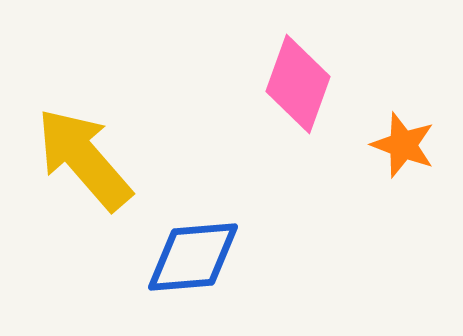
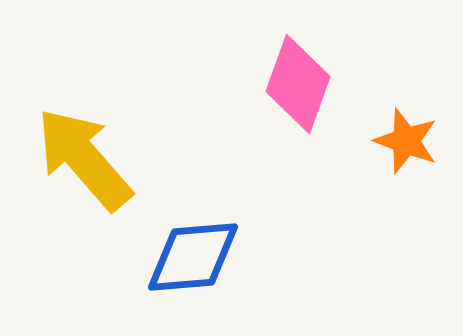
orange star: moved 3 px right, 4 px up
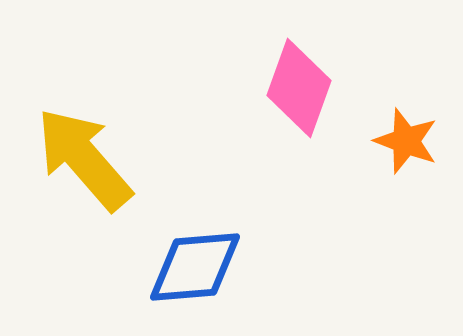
pink diamond: moved 1 px right, 4 px down
blue diamond: moved 2 px right, 10 px down
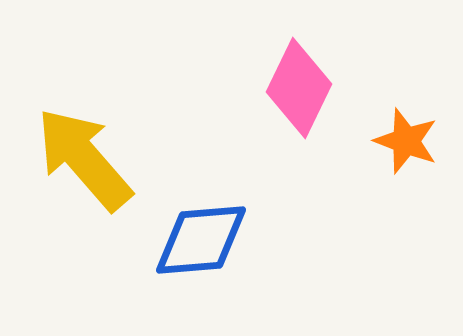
pink diamond: rotated 6 degrees clockwise
blue diamond: moved 6 px right, 27 px up
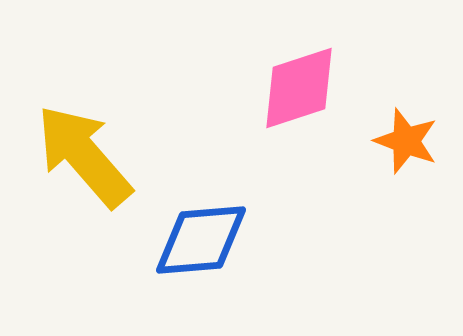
pink diamond: rotated 46 degrees clockwise
yellow arrow: moved 3 px up
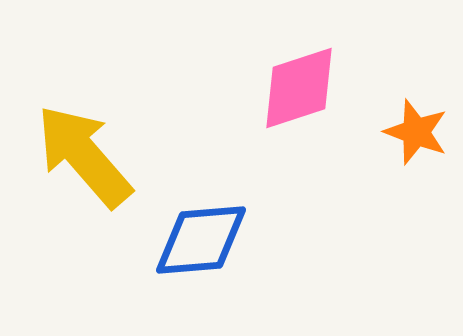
orange star: moved 10 px right, 9 px up
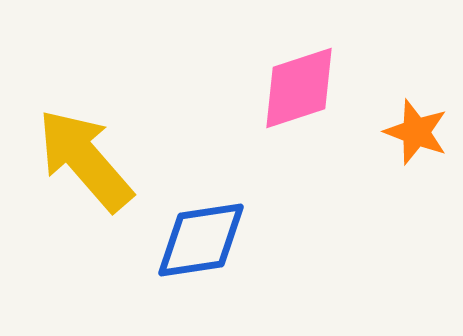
yellow arrow: moved 1 px right, 4 px down
blue diamond: rotated 4 degrees counterclockwise
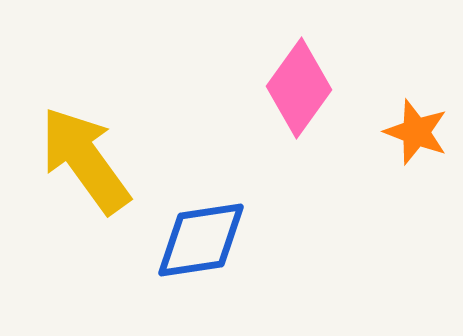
pink diamond: rotated 36 degrees counterclockwise
yellow arrow: rotated 5 degrees clockwise
